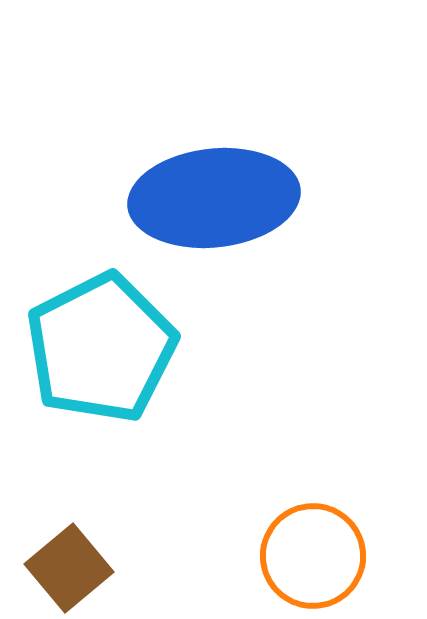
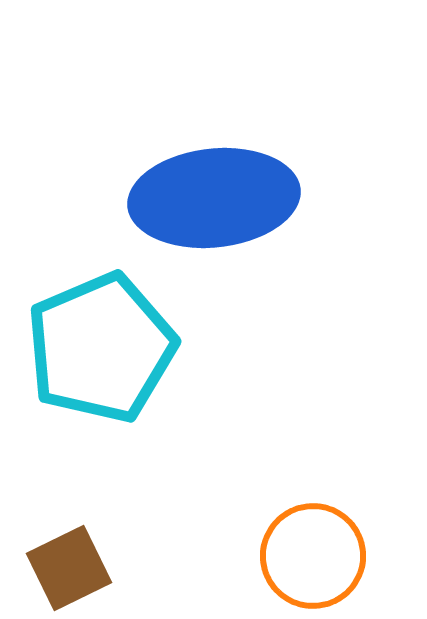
cyan pentagon: rotated 4 degrees clockwise
brown square: rotated 14 degrees clockwise
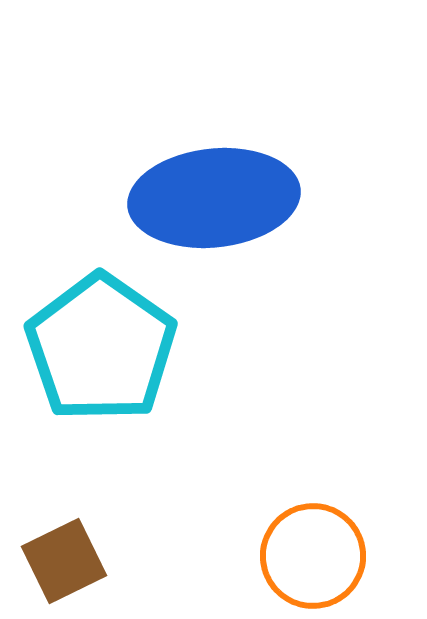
cyan pentagon: rotated 14 degrees counterclockwise
brown square: moved 5 px left, 7 px up
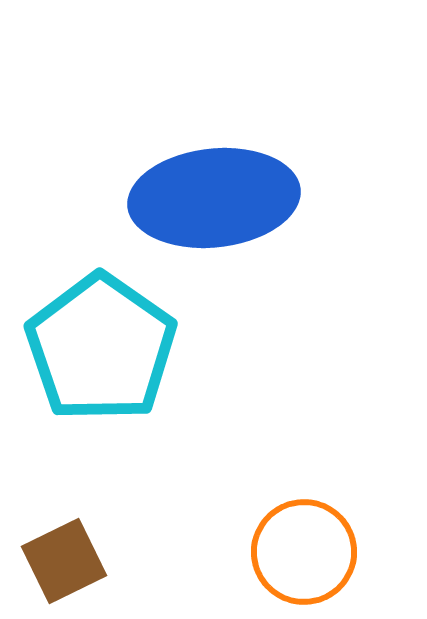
orange circle: moved 9 px left, 4 px up
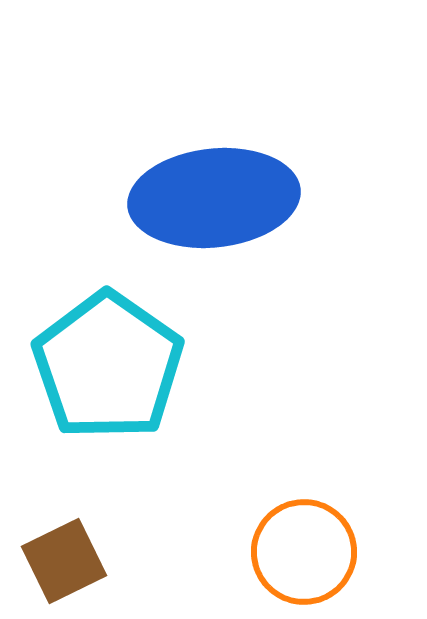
cyan pentagon: moved 7 px right, 18 px down
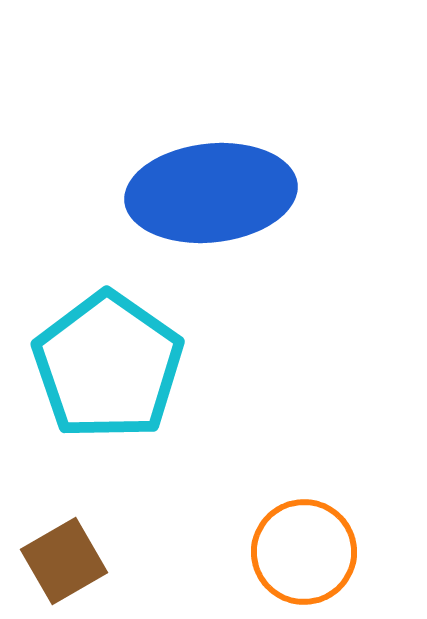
blue ellipse: moved 3 px left, 5 px up
brown square: rotated 4 degrees counterclockwise
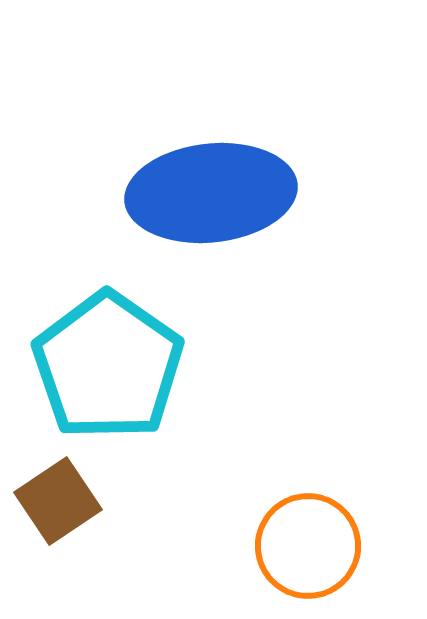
orange circle: moved 4 px right, 6 px up
brown square: moved 6 px left, 60 px up; rotated 4 degrees counterclockwise
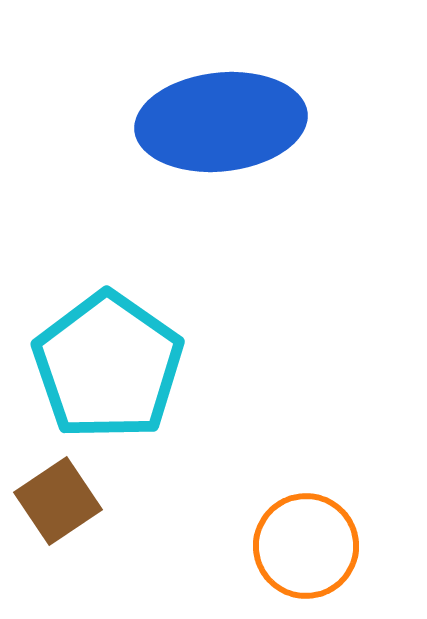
blue ellipse: moved 10 px right, 71 px up
orange circle: moved 2 px left
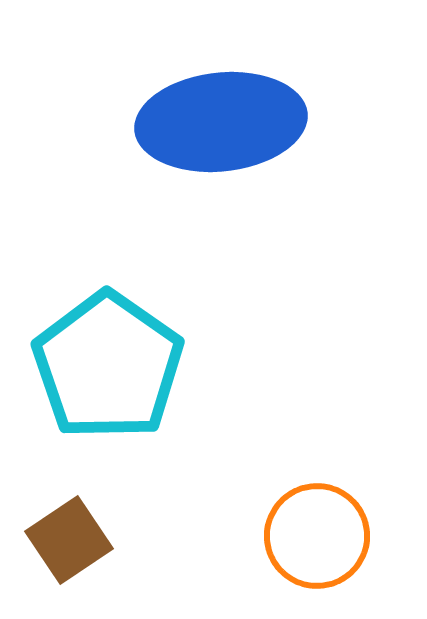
brown square: moved 11 px right, 39 px down
orange circle: moved 11 px right, 10 px up
